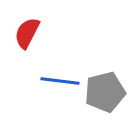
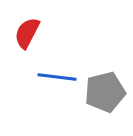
blue line: moved 3 px left, 4 px up
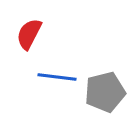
red semicircle: moved 2 px right, 1 px down
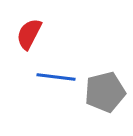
blue line: moved 1 px left
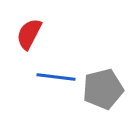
gray pentagon: moved 2 px left, 3 px up
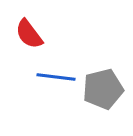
red semicircle: rotated 64 degrees counterclockwise
